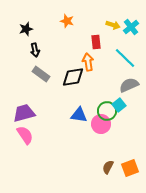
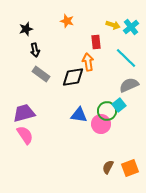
cyan line: moved 1 px right
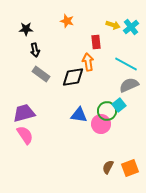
black star: rotated 16 degrees clockwise
cyan line: moved 6 px down; rotated 15 degrees counterclockwise
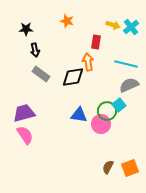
red rectangle: rotated 16 degrees clockwise
cyan line: rotated 15 degrees counterclockwise
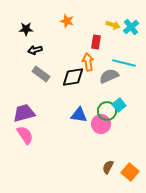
black arrow: rotated 88 degrees clockwise
cyan line: moved 2 px left, 1 px up
gray semicircle: moved 20 px left, 9 px up
orange square: moved 4 px down; rotated 30 degrees counterclockwise
